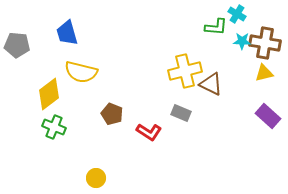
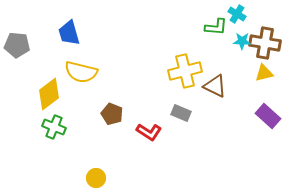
blue trapezoid: moved 2 px right
brown triangle: moved 4 px right, 2 px down
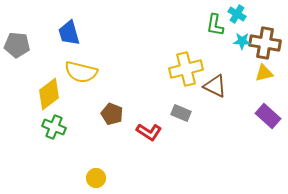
green L-shape: moved 1 px left, 2 px up; rotated 95 degrees clockwise
yellow cross: moved 1 px right, 2 px up
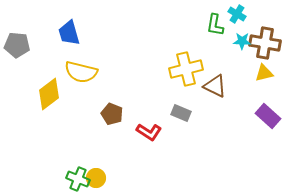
green cross: moved 24 px right, 52 px down
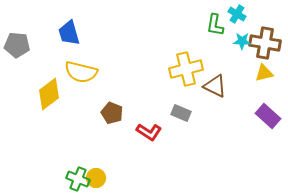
brown pentagon: moved 1 px up
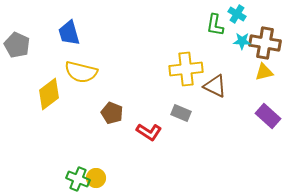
gray pentagon: rotated 20 degrees clockwise
yellow cross: rotated 8 degrees clockwise
yellow triangle: moved 1 px up
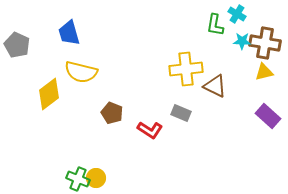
red L-shape: moved 1 px right, 2 px up
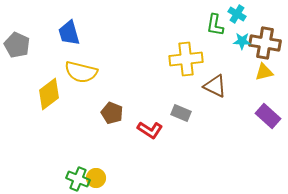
yellow cross: moved 10 px up
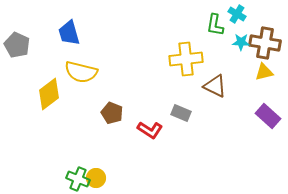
cyan star: moved 1 px left, 1 px down
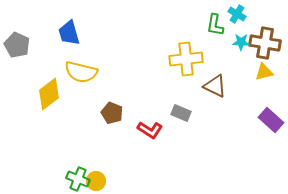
purple rectangle: moved 3 px right, 4 px down
yellow circle: moved 3 px down
